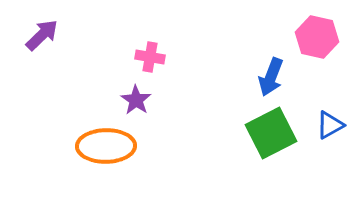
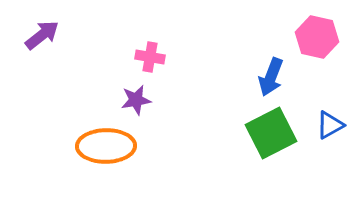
purple arrow: rotated 6 degrees clockwise
purple star: rotated 28 degrees clockwise
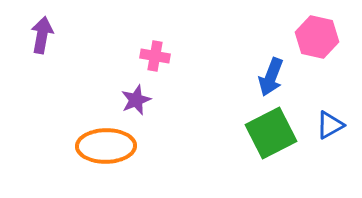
purple arrow: rotated 42 degrees counterclockwise
pink cross: moved 5 px right, 1 px up
purple star: rotated 12 degrees counterclockwise
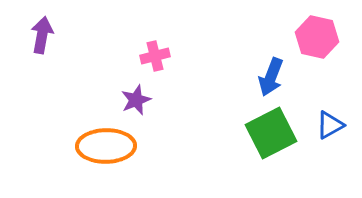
pink cross: rotated 24 degrees counterclockwise
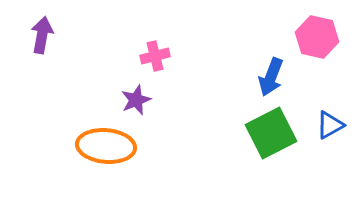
orange ellipse: rotated 6 degrees clockwise
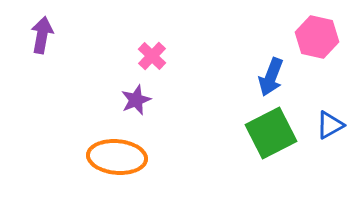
pink cross: moved 3 px left; rotated 32 degrees counterclockwise
orange ellipse: moved 11 px right, 11 px down
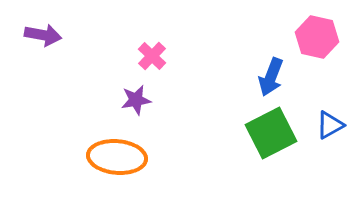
purple arrow: moved 1 px right; rotated 90 degrees clockwise
purple star: rotated 12 degrees clockwise
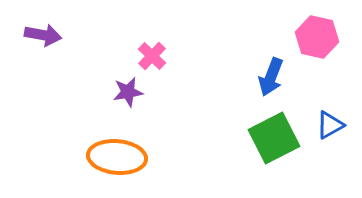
purple star: moved 8 px left, 8 px up
green square: moved 3 px right, 5 px down
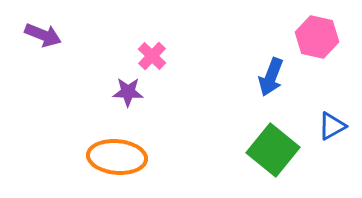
purple arrow: rotated 12 degrees clockwise
purple star: rotated 12 degrees clockwise
blue triangle: moved 2 px right, 1 px down
green square: moved 1 px left, 12 px down; rotated 24 degrees counterclockwise
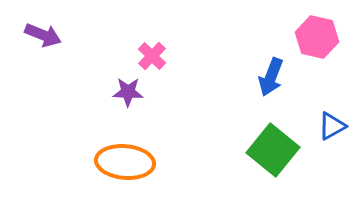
orange ellipse: moved 8 px right, 5 px down
